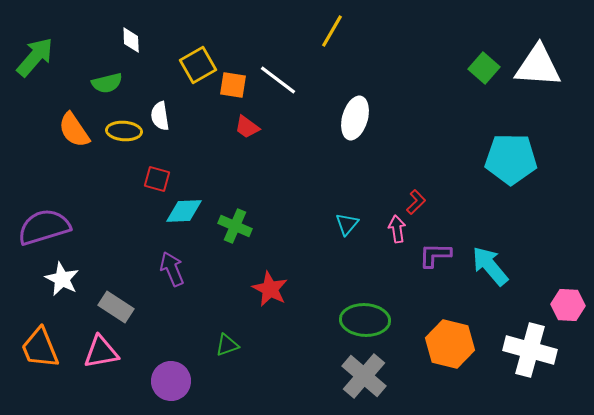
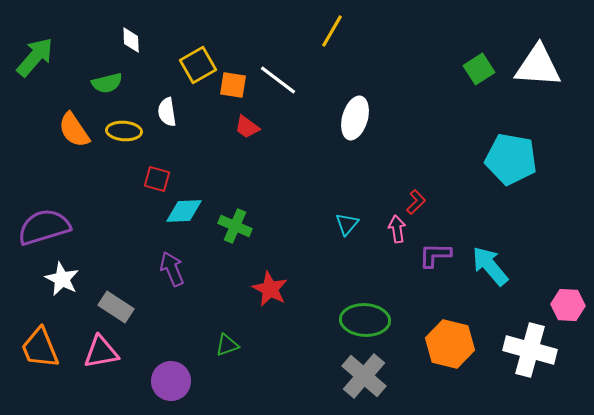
green square: moved 5 px left, 1 px down; rotated 16 degrees clockwise
white semicircle: moved 7 px right, 4 px up
cyan pentagon: rotated 9 degrees clockwise
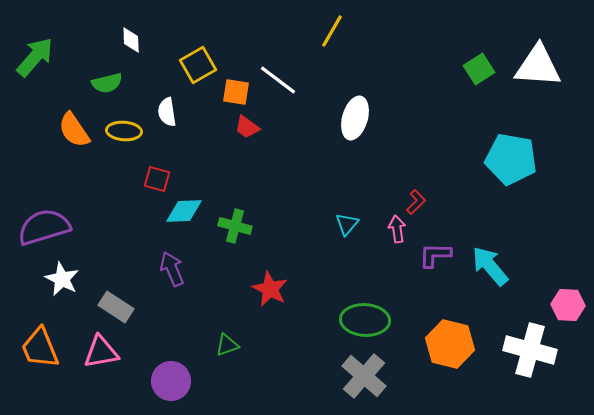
orange square: moved 3 px right, 7 px down
green cross: rotated 8 degrees counterclockwise
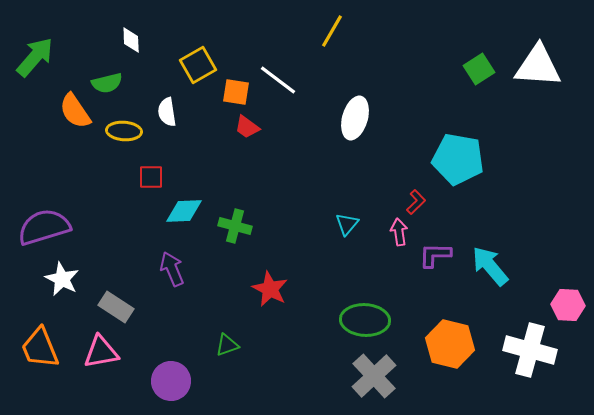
orange semicircle: moved 1 px right, 19 px up
cyan pentagon: moved 53 px left
red square: moved 6 px left, 2 px up; rotated 16 degrees counterclockwise
pink arrow: moved 2 px right, 3 px down
gray cross: moved 10 px right; rotated 6 degrees clockwise
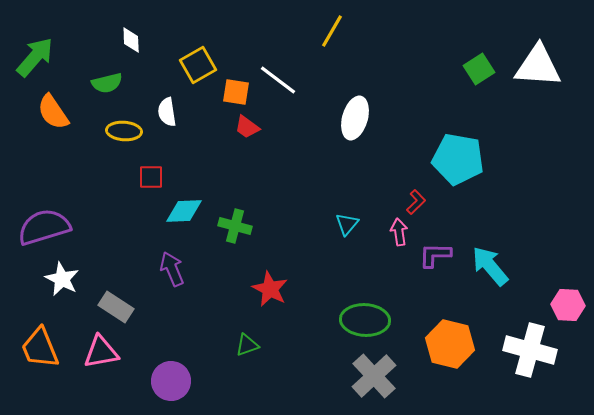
orange semicircle: moved 22 px left, 1 px down
green triangle: moved 20 px right
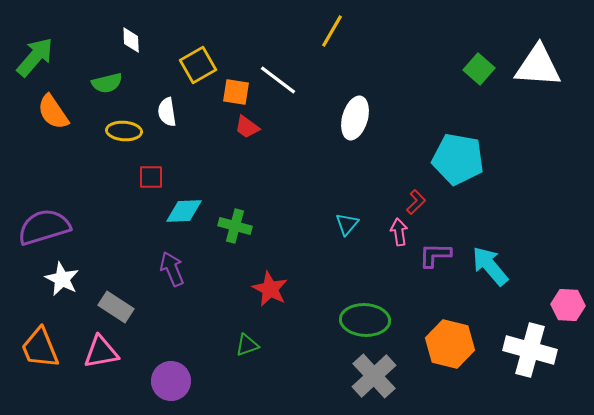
green square: rotated 16 degrees counterclockwise
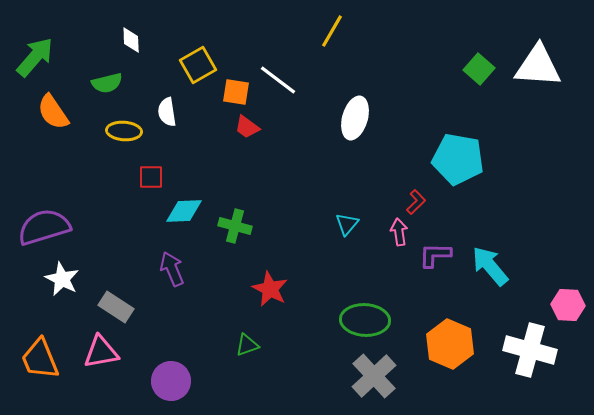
orange hexagon: rotated 9 degrees clockwise
orange trapezoid: moved 11 px down
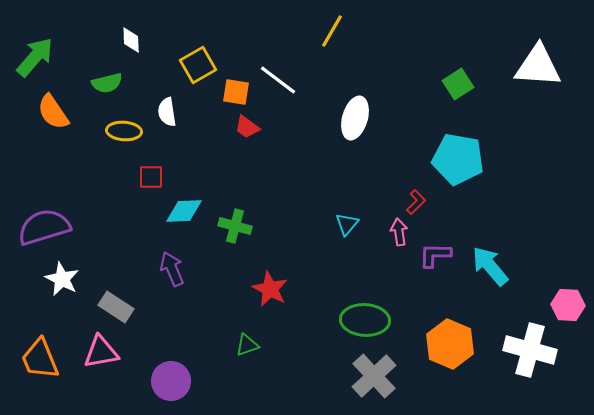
green square: moved 21 px left, 15 px down; rotated 16 degrees clockwise
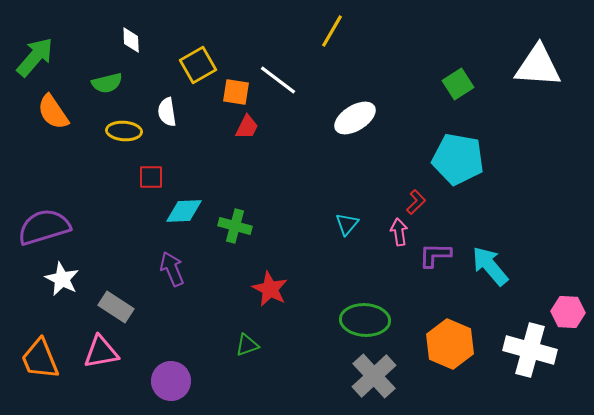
white ellipse: rotated 42 degrees clockwise
red trapezoid: rotated 100 degrees counterclockwise
pink hexagon: moved 7 px down
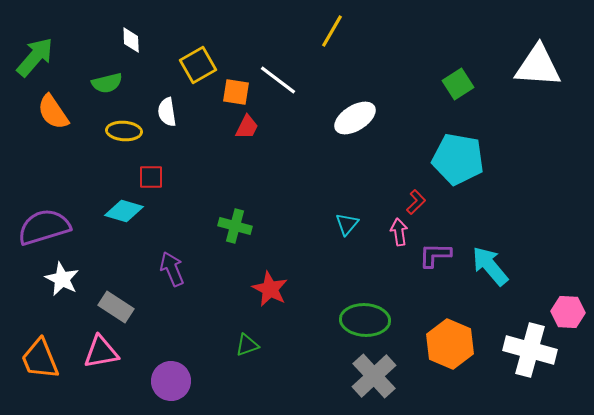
cyan diamond: moved 60 px left; rotated 18 degrees clockwise
